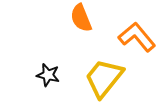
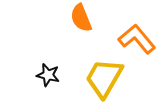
orange L-shape: moved 2 px down
yellow trapezoid: rotated 9 degrees counterclockwise
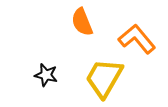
orange semicircle: moved 1 px right, 4 px down
black star: moved 2 px left
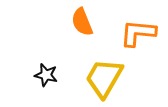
orange L-shape: moved 1 px right, 6 px up; rotated 45 degrees counterclockwise
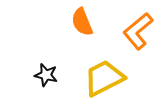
orange L-shape: moved 2 px up; rotated 45 degrees counterclockwise
yellow trapezoid: rotated 33 degrees clockwise
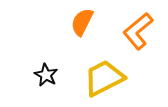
orange semicircle: rotated 48 degrees clockwise
black star: rotated 15 degrees clockwise
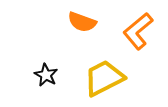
orange semicircle: rotated 96 degrees counterclockwise
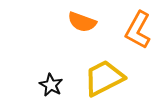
orange L-shape: moved 1 px up; rotated 21 degrees counterclockwise
black star: moved 5 px right, 10 px down
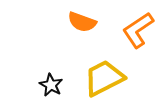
orange L-shape: rotated 27 degrees clockwise
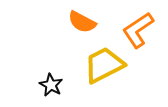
orange semicircle: rotated 8 degrees clockwise
yellow trapezoid: moved 13 px up
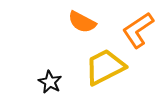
yellow trapezoid: moved 1 px right, 2 px down
black star: moved 1 px left, 3 px up
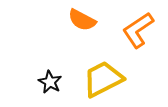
orange semicircle: moved 2 px up
yellow trapezoid: moved 2 px left, 12 px down
